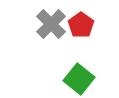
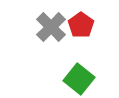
gray cross: moved 3 px down
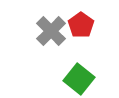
gray cross: moved 4 px down
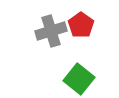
gray cross: rotated 28 degrees clockwise
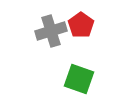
green square: rotated 20 degrees counterclockwise
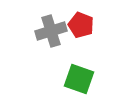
red pentagon: rotated 15 degrees counterclockwise
